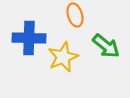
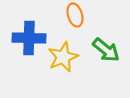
green arrow: moved 4 px down
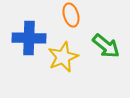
orange ellipse: moved 4 px left
green arrow: moved 4 px up
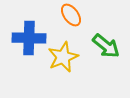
orange ellipse: rotated 20 degrees counterclockwise
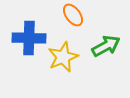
orange ellipse: moved 2 px right
green arrow: rotated 68 degrees counterclockwise
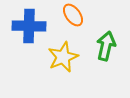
blue cross: moved 12 px up
green arrow: rotated 48 degrees counterclockwise
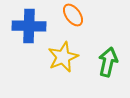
green arrow: moved 2 px right, 16 px down
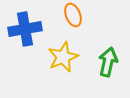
orange ellipse: rotated 15 degrees clockwise
blue cross: moved 4 px left, 3 px down; rotated 12 degrees counterclockwise
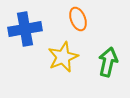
orange ellipse: moved 5 px right, 4 px down
